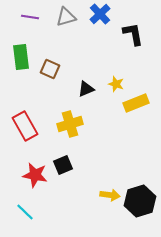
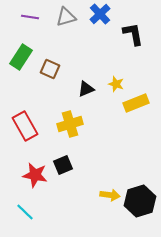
green rectangle: rotated 40 degrees clockwise
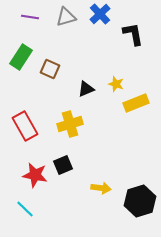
yellow arrow: moved 9 px left, 7 px up
cyan line: moved 3 px up
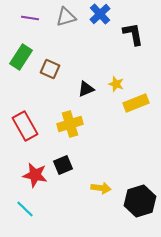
purple line: moved 1 px down
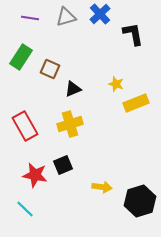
black triangle: moved 13 px left
yellow arrow: moved 1 px right, 1 px up
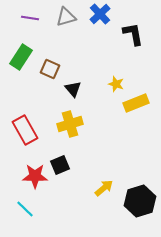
black triangle: rotated 48 degrees counterclockwise
red rectangle: moved 4 px down
black square: moved 3 px left
red star: moved 1 px down; rotated 10 degrees counterclockwise
yellow arrow: moved 2 px right, 1 px down; rotated 48 degrees counterclockwise
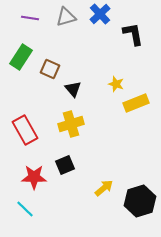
yellow cross: moved 1 px right
black square: moved 5 px right
red star: moved 1 px left, 1 px down
